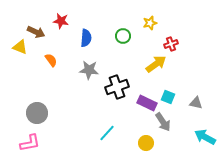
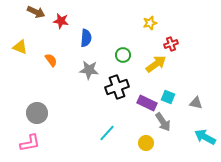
brown arrow: moved 20 px up
green circle: moved 19 px down
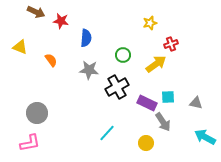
black cross: rotated 10 degrees counterclockwise
cyan square: rotated 24 degrees counterclockwise
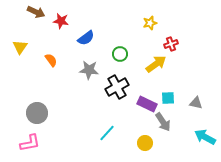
blue semicircle: rotated 48 degrees clockwise
yellow triangle: rotated 42 degrees clockwise
green circle: moved 3 px left, 1 px up
cyan square: moved 1 px down
purple rectangle: moved 1 px down
yellow circle: moved 1 px left
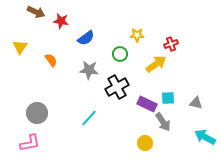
yellow star: moved 13 px left, 12 px down; rotated 16 degrees clockwise
cyan line: moved 18 px left, 15 px up
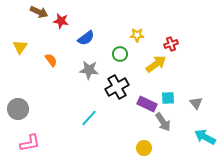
brown arrow: moved 3 px right
gray triangle: rotated 40 degrees clockwise
gray circle: moved 19 px left, 4 px up
yellow circle: moved 1 px left, 5 px down
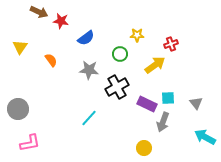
yellow arrow: moved 1 px left, 1 px down
gray arrow: rotated 54 degrees clockwise
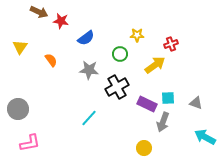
gray triangle: rotated 32 degrees counterclockwise
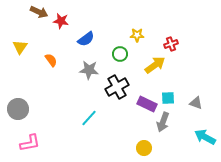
blue semicircle: moved 1 px down
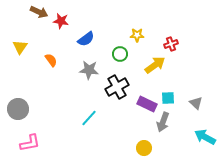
gray triangle: rotated 24 degrees clockwise
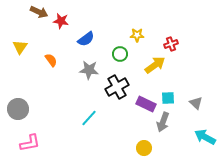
purple rectangle: moved 1 px left
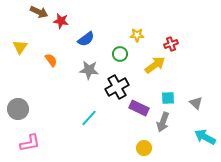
purple rectangle: moved 7 px left, 4 px down
